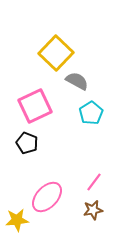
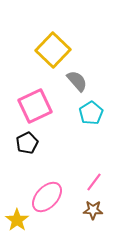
yellow square: moved 3 px left, 3 px up
gray semicircle: rotated 20 degrees clockwise
black pentagon: rotated 25 degrees clockwise
brown star: rotated 12 degrees clockwise
yellow star: rotated 30 degrees counterclockwise
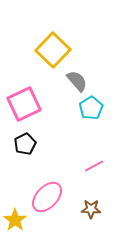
pink square: moved 11 px left, 2 px up
cyan pentagon: moved 5 px up
black pentagon: moved 2 px left, 1 px down
pink line: moved 16 px up; rotated 24 degrees clockwise
brown star: moved 2 px left, 1 px up
yellow star: moved 2 px left
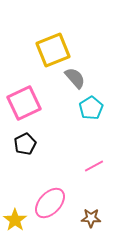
yellow square: rotated 24 degrees clockwise
gray semicircle: moved 2 px left, 3 px up
pink square: moved 1 px up
pink ellipse: moved 3 px right, 6 px down
brown star: moved 9 px down
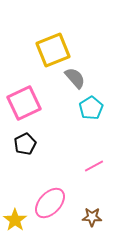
brown star: moved 1 px right, 1 px up
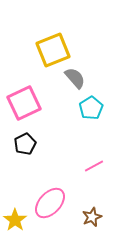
brown star: rotated 24 degrees counterclockwise
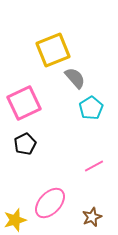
yellow star: rotated 20 degrees clockwise
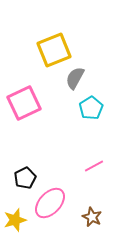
yellow square: moved 1 px right
gray semicircle: rotated 110 degrees counterclockwise
black pentagon: moved 34 px down
brown star: rotated 24 degrees counterclockwise
